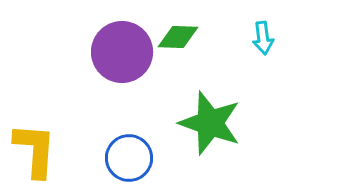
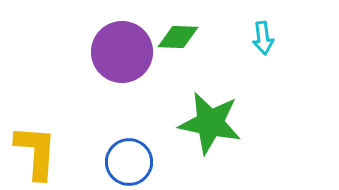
green star: rotated 8 degrees counterclockwise
yellow L-shape: moved 1 px right, 2 px down
blue circle: moved 4 px down
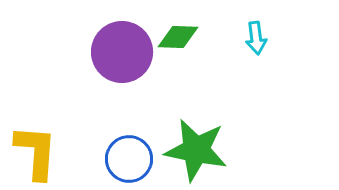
cyan arrow: moved 7 px left
green star: moved 14 px left, 27 px down
blue circle: moved 3 px up
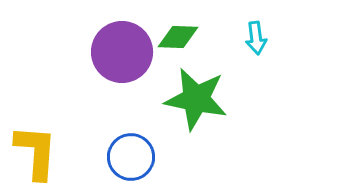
green star: moved 51 px up
blue circle: moved 2 px right, 2 px up
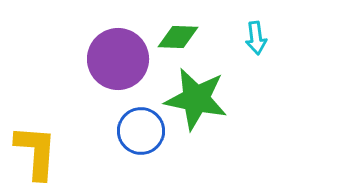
purple circle: moved 4 px left, 7 px down
blue circle: moved 10 px right, 26 px up
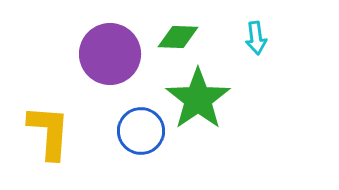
purple circle: moved 8 px left, 5 px up
green star: moved 2 px right; rotated 26 degrees clockwise
yellow L-shape: moved 13 px right, 20 px up
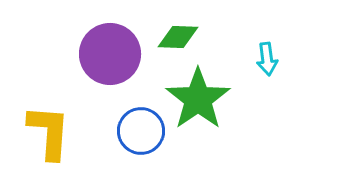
cyan arrow: moved 11 px right, 21 px down
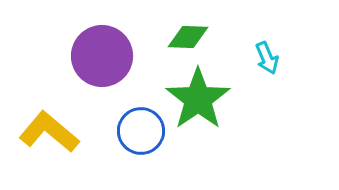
green diamond: moved 10 px right
purple circle: moved 8 px left, 2 px down
cyan arrow: moved 1 px up; rotated 16 degrees counterclockwise
yellow L-shape: rotated 54 degrees counterclockwise
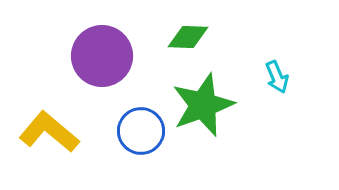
cyan arrow: moved 10 px right, 19 px down
green star: moved 5 px right, 6 px down; rotated 14 degrees clockwise
